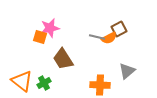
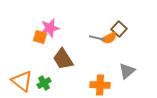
brown square: rotated 21 degrees counterclockwise
gray line: moved 1 px down
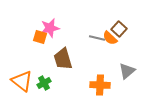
orange semicircle: moved 1 px right; rotated 70 degrees clockwise
brown trapezoid: rotated 15 degrees clockwise
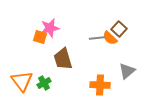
gray line: rotated 21 degrees counterclockwise
orange triangle: rotated 15 degrees clockwise
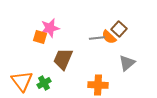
orange semicircle: moved 1 px left, 1 px up
brown trapezoid: rotated 40 degrees clockwise
gray triangle: moved 8 px up
orange cross: moved 2 px left
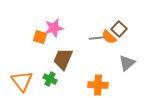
pink star: moved 4 px right
green cross: moved 6 px right, 4 px up; rotated 32 degrees counterclockwise
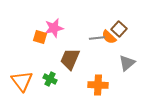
brown trapezoid: moved 7 px right
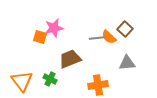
brown square: moved 6 px right
brown trapezoid: rotated 45 degrees clockwise
gray triangle: rotated 36 degrees clockwise
orange cross: rotated 12 degrees counterclockwise
